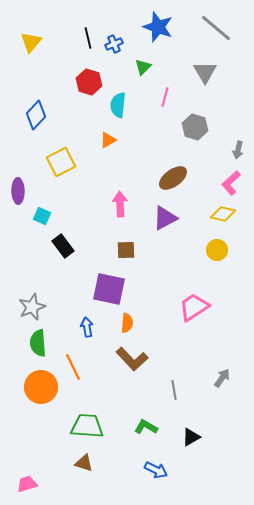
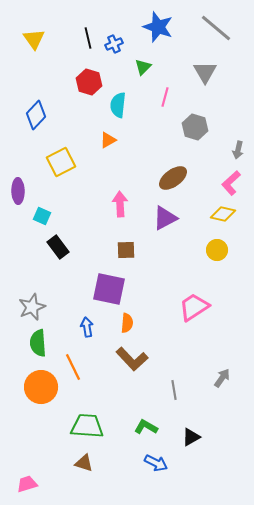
yellow triangle at (31, 42): moved 3 px right, 3 px up; rotated 15 degrees counterclockwise
black rectangle at (63, 246): moved 5 px left, 1 px down
blue arrow at (156, 470): moved 7 px up
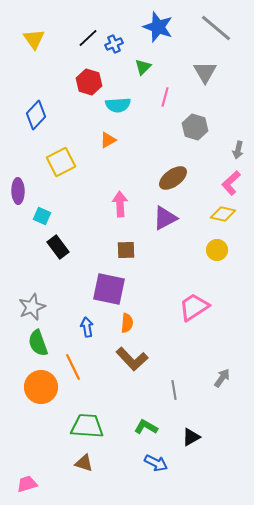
black line at (88, 38): rotated 60 degrees clockwise
cyan semicircle at (118, 105): rotated 100 degrees counterclockwise
green semicircle at (38, 343): rotated 16 degrees counterclockwise
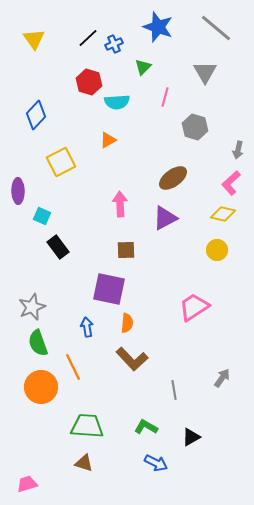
cyan semicircle at (118, 105): moved 1 px left, 3 px up
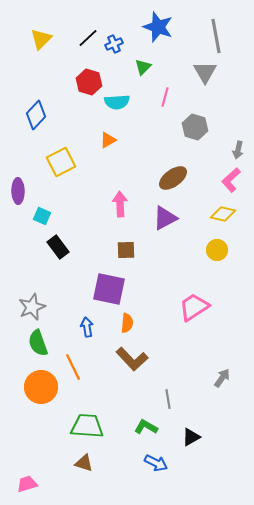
gray line at (216, 28): moved 8 px down; rotated 40 degrees clockwise
yellow triangle at (34, 39): moved 7 px right; rotated 20 degrees clockwise
pink L-shape at (231, 183): moved 3 px up
gray line at (174, 390): moved 6 px left, 9 px down
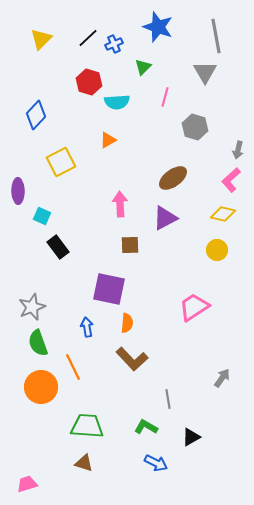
brown square at (126, 250): moved 4 px right, 5 px up
